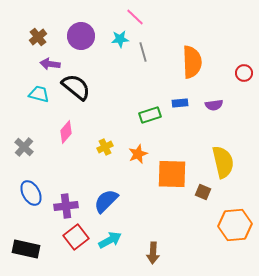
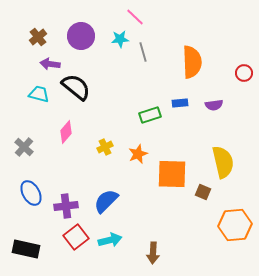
cyan arrow: rotated 15 degrees clockwise
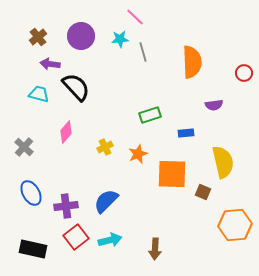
black semicircle: rotated 8 degrees clockwise
blue rectangle: moved 6 px right, 30 px down
black rectangle: moved 7 px right
brown arrow: moved 2 px right, 4 px up
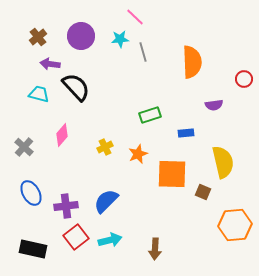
red circle: moved 6 px down
pink diamond: moved 4 px left, 3 px down
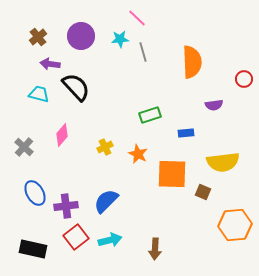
pink line: moved 2 px right, 1 px down
orange star: rotated 24 degrees counterclockwise
yellow semicircle: rotated 96 degrees clockwise
blue ellipse: moved 4 px right
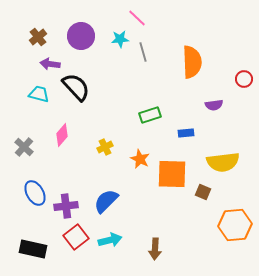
orange star: moved 2 px right, 5 px down
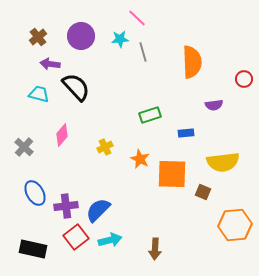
blue semicircle: moved 8 px left, 9 px down
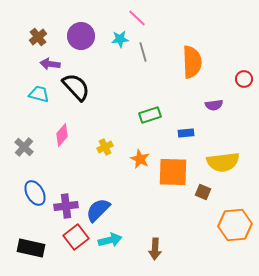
orange square: moved 1 px right, 2 px up
black rectangle: moved 2 px left, 1 px up
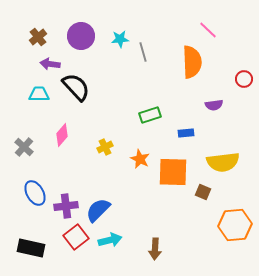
pink line: moved 71 px right, 12 px down
cyan trapezoid: rotated 15 degrees counterclockwise
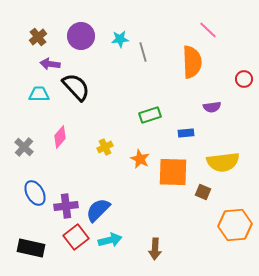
purple semicircle: moved 2 px left, 2 px down
pink diamond: moved 2 px left, 2 px down
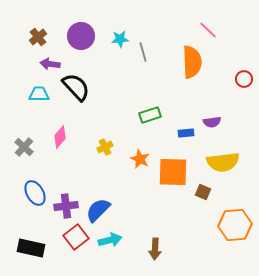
purple semicircle: moved 15 px down
